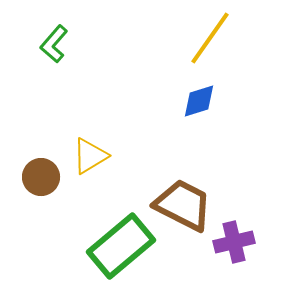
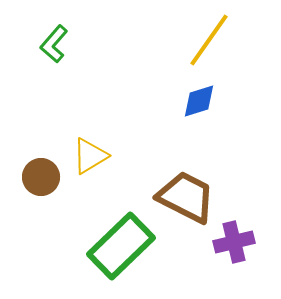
yellow line: moved 1 px left, 2 px down
brown trapezoid: moved 3 px right, 8 px up
green rectangle: rotated 4 degrees counterclockwise
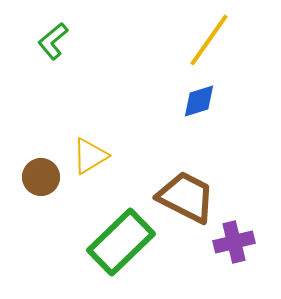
green L-shape: moved 1 px left, 3 px up; rotated 9 degrees clockwise
green rectangle: moved 4 px up
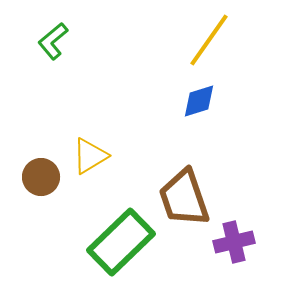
brown trapezoid: moved 2 px left, 1 px down; rotated 136 degrees counterclockwise
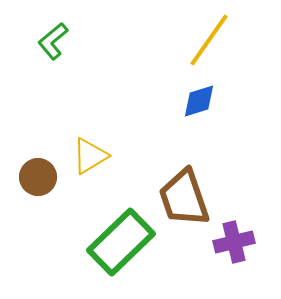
brown circle: moved 3 px left
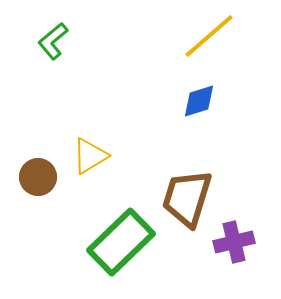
yellow line: moved 4 px up; rotated 14 degrees clockwise
brown trapezoid: moved 3 px right; rotated 36 degrees clockwise
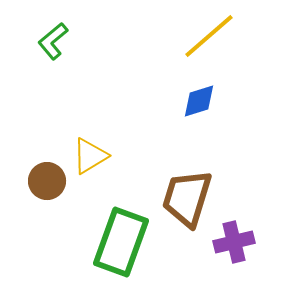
brown circle: moved 9 px right, 4 px down
green rectangle: rotated 26 degrees counterclockwise
